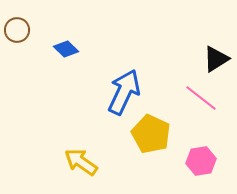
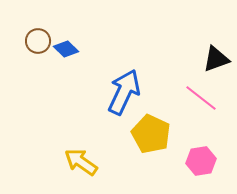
brown circle: moved 21 px right, 11 px down
black triangle: rotated 12 degrees clockwise
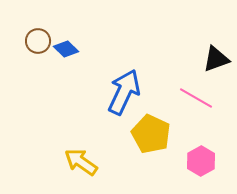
pink line: moved 5 px left; rotated 8 degrees counterclockwise
pink hexagon: rotated 20 degrees counterclockwise
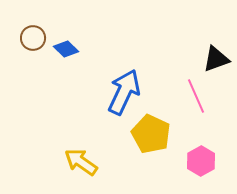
brown circle: moved 5 px left, 3 px up
pink line: moved 2 px up; rotated 36 degrees clockwise
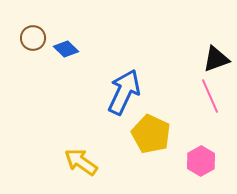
pink line: moved 14 px right
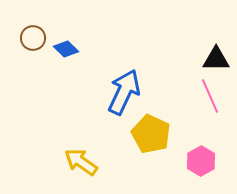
black triangle: rotated 20 degrees clockwise
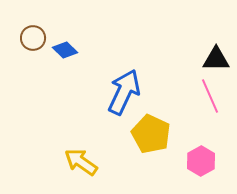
blue diamond: moved 1 px left, 1 px down
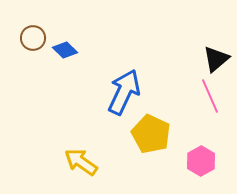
black triangle: rotated 40 degrees counterclockwise
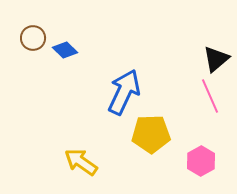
yellow pentagon: rotated 27 degrees counterclockwise
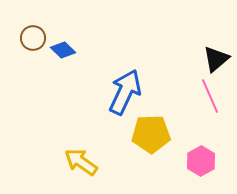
blue diamond: moved 2 px left
blue arrow: moved 1 px right
